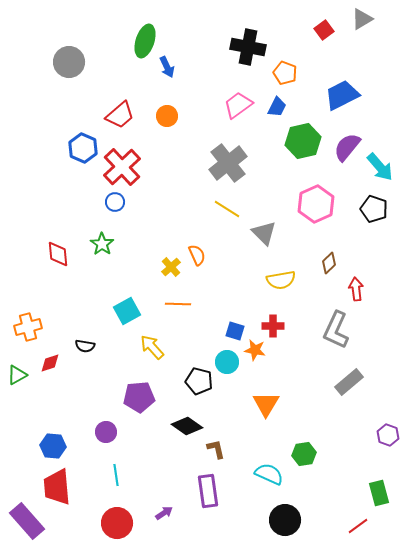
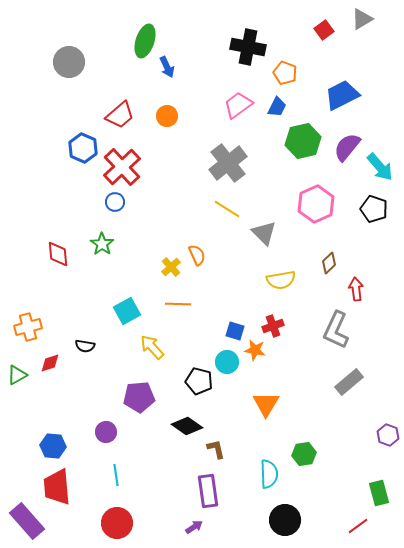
red cross at (273, 326): rotated 20 degrees counterclockwise
cyan semicircle at (269, 474): rotated 64 degrees clockwise
purple arrow at (164, 513): moved 30 px right, 14 px down
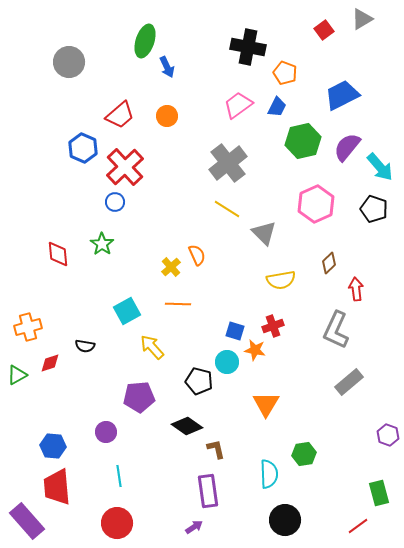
red cross at (122, 167): moved 3 px right
cyan line at (116, 475): moved 3 px right, 1 px down
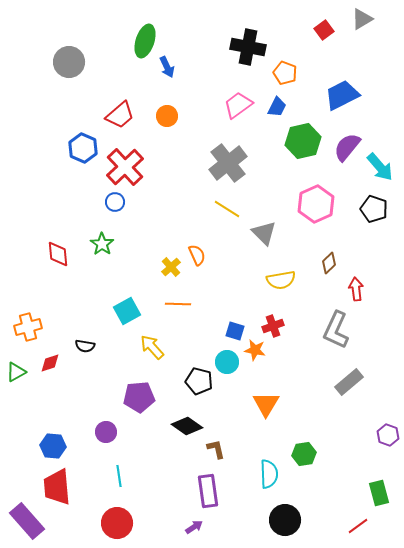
green triangle at (17, 375): moved 1 px left, 3 px up
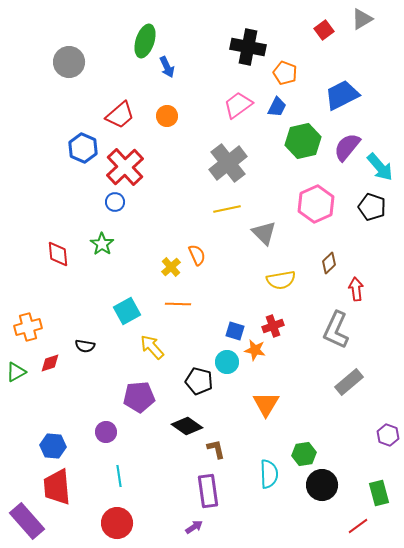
yellow line at (227, 209): rotated 44 degrees counterclockwise
black pentagon at (374, 209): moved 2 px left, 2 px up
black circle at (285, 520): moved 37 px right, 35 px up
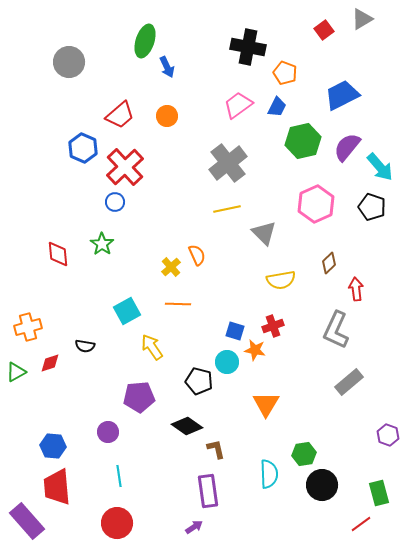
yellow arrow at (152, 347): rotated 8 degrees clockwise
purple circle at (106, 432): moved 2 px right
red line at (358, 526): moved 3 px right, 2 px up
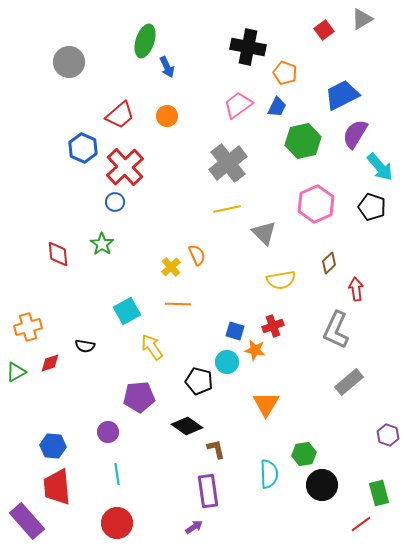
purple semicircle at (347, 147): moved 8 px right, 13 px up; rotated 8 degrees counterclockwise
cyan line at (119, 476): moved 2 px left, 2 px up
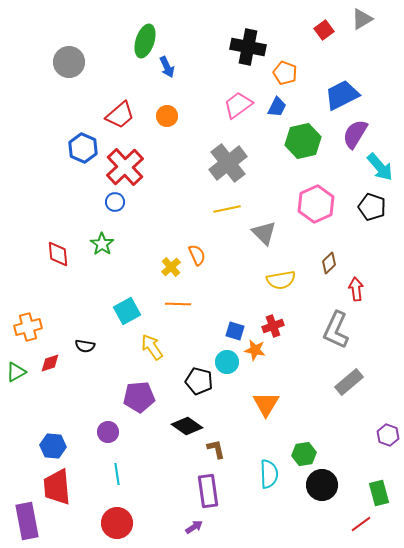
purple rectangle at (27, 521): rotated 30 degrees clockwise
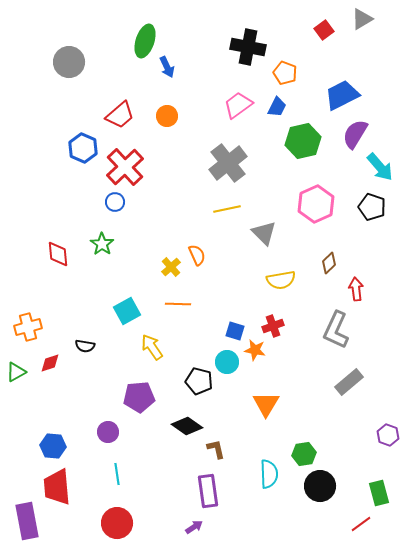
black circle at (322, 485): moved 2 px left, 1 px down
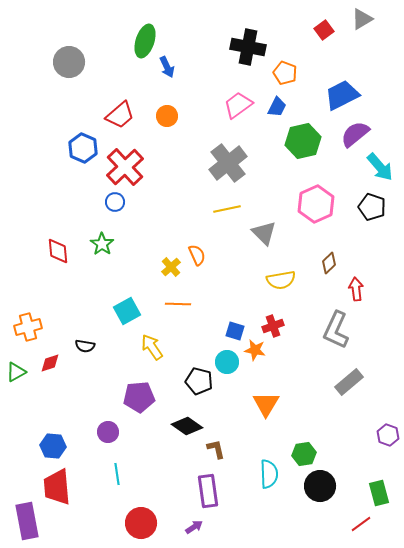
purple semicircle at (355, 134): rotated 20 degrees clockwise
red diamond at (58, 254): moved 3 px up
red circle at (117, 523): moved 24 px right
